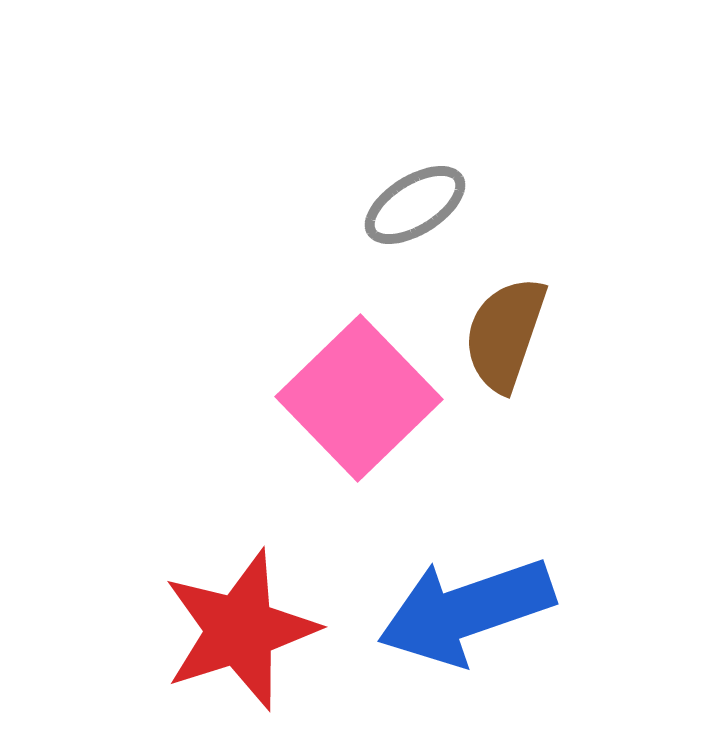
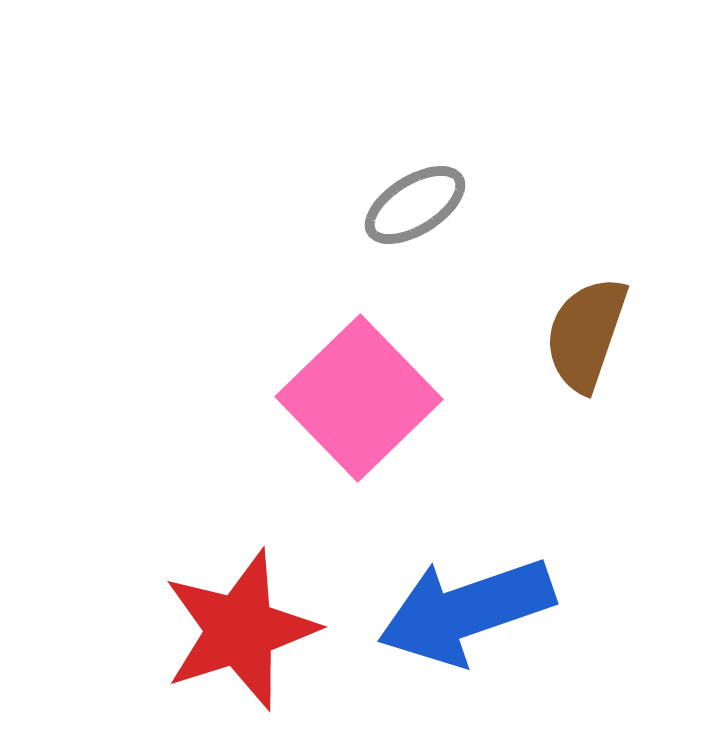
brown semicircle: moved 81 px right
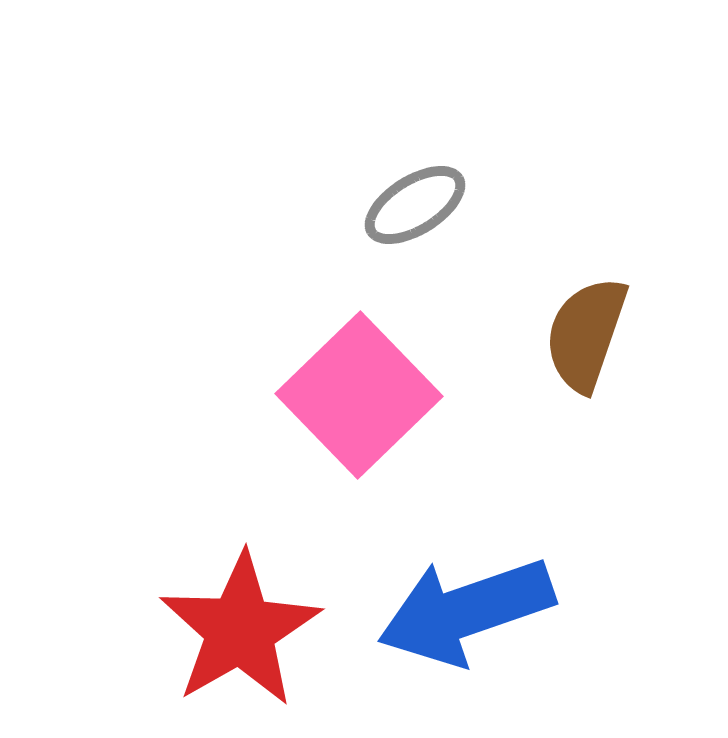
pink square: moved 3 px up
red star: rotated 12 degrees counterclockwise
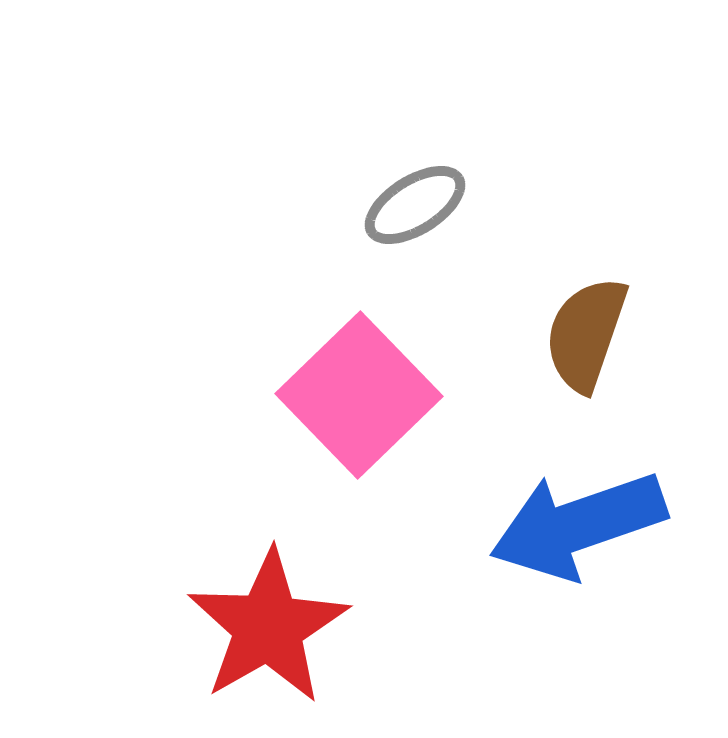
blue arrow: moved 112 px right, 86 px up
red star: moved 28 px right, 3 px up
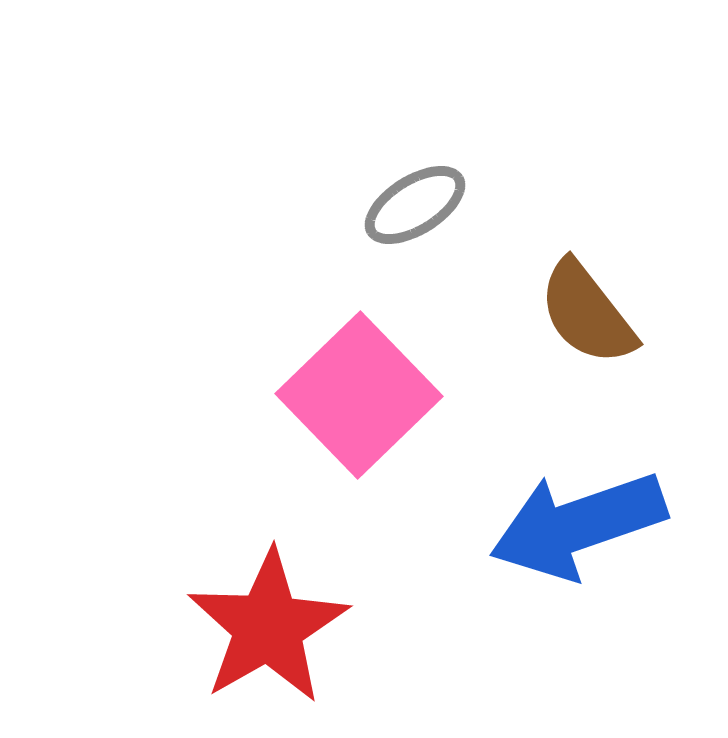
brown semicircle: moved 1 px right, 21 px up; rotated 57 degrees counterclockwise
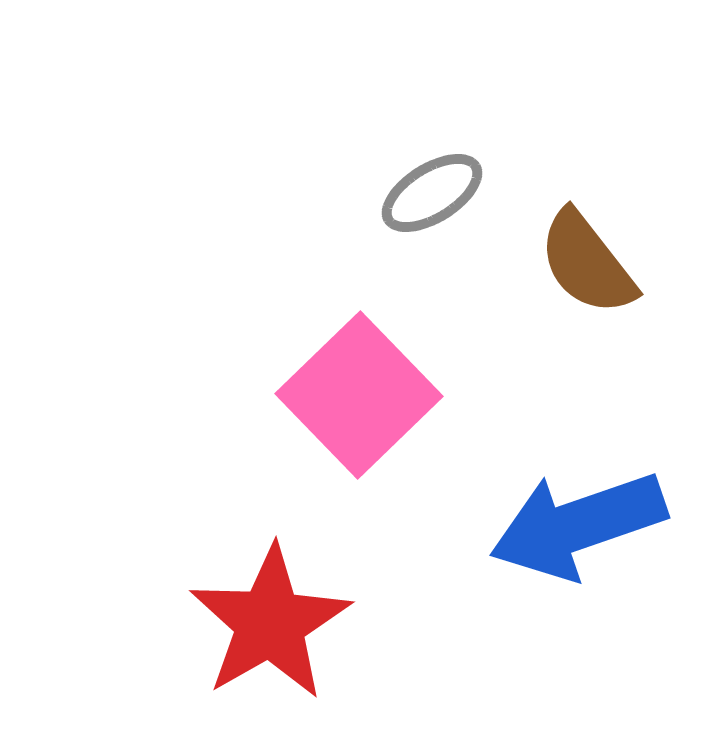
gray ellipse: moved 17 px right, 12 px up
brown semicircle: moved 50 px up
red star: moved 2 px right, 4 px up
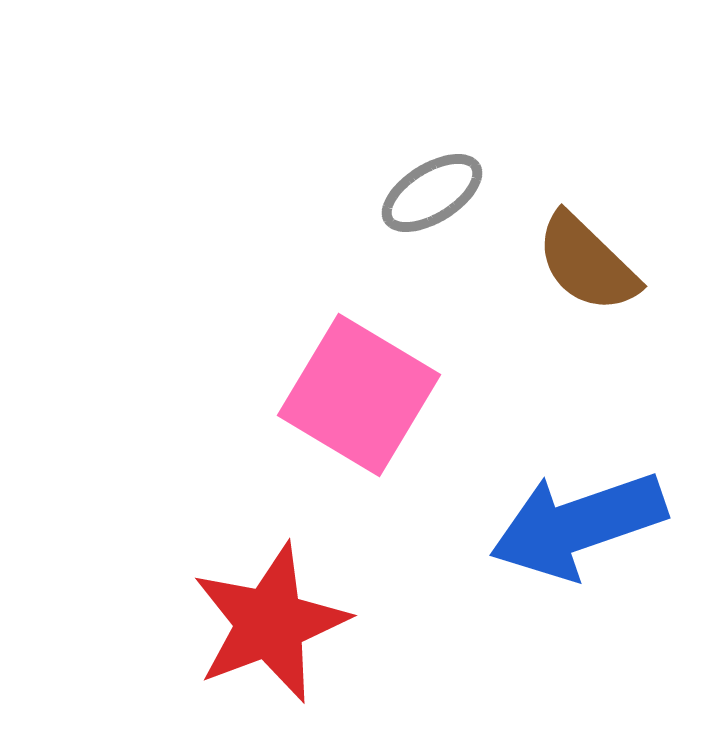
brown semicircle: rotated 8 degrees counterclockwise
pink square: rotated 15 degrees counterclockwise
red star: rotated 9 degrees clockwise
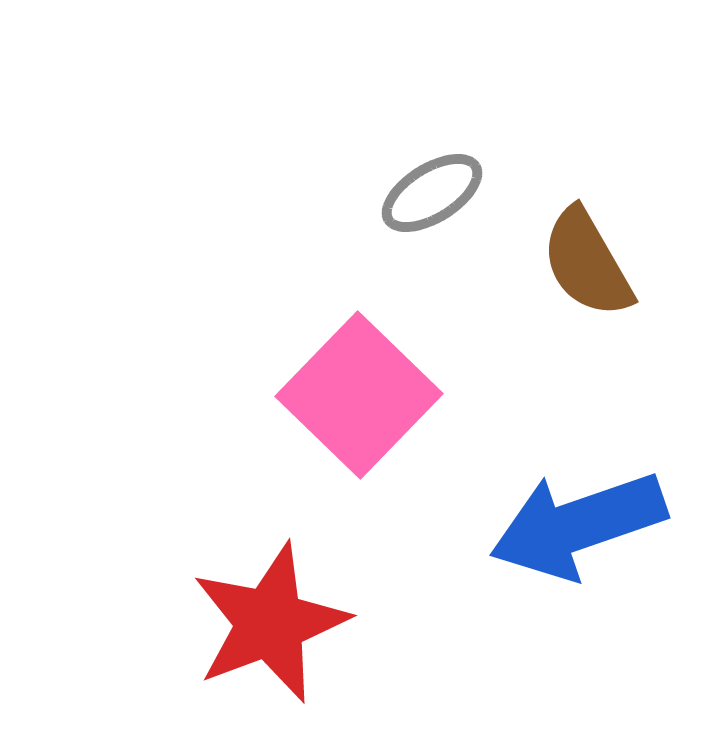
brown semicircle: rotated 16 degrees clockwise
pink square: rotated 13 degrees clockwise
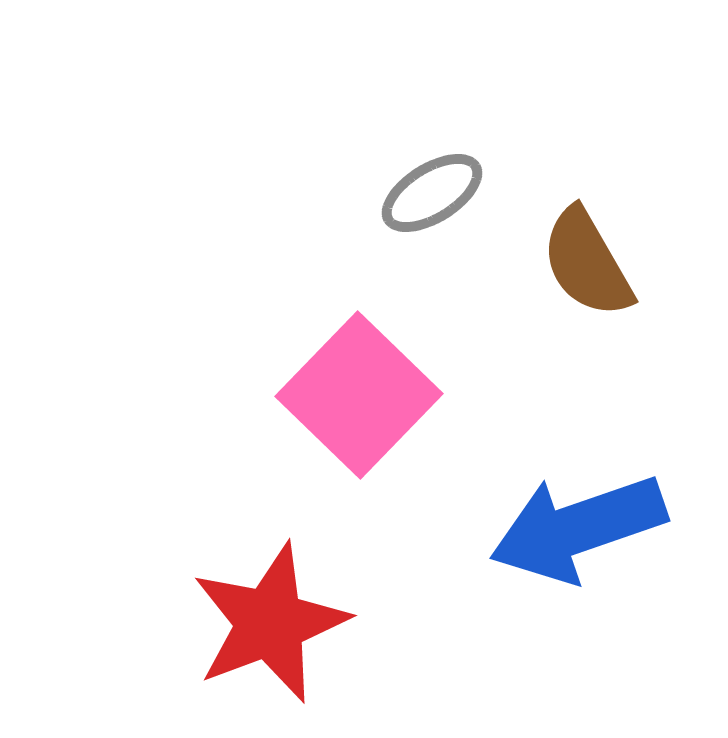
blue arrow: moved 3 px down
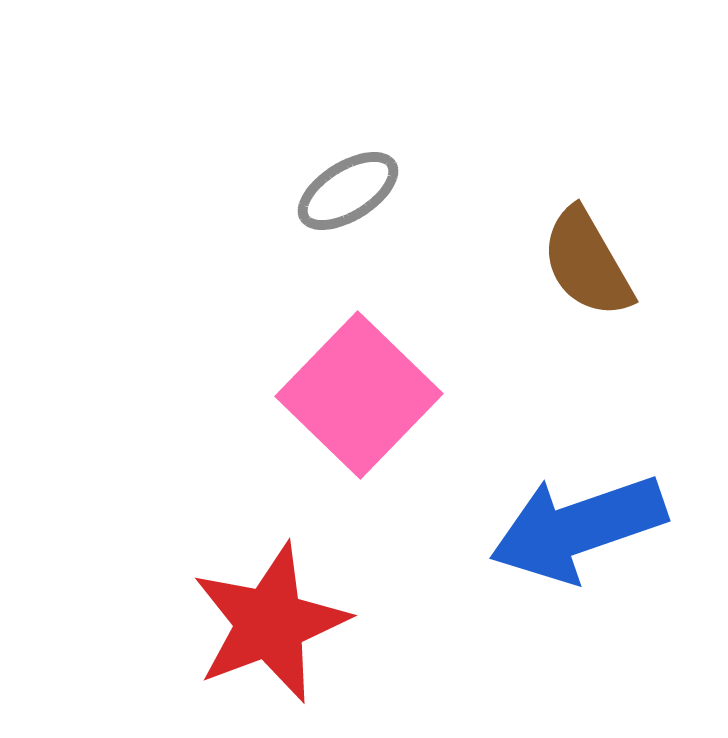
gray ellipse: moved 84 px left, 2 px up
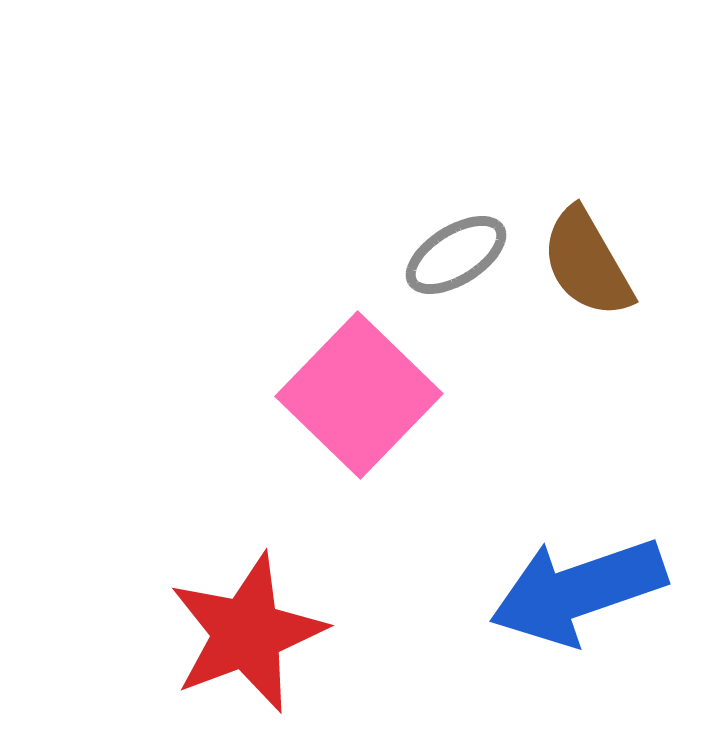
gray ellipse: moved 108 px right, 64 px down
blue arrow: moved 63 px down
red star: moved 23 px left, 10 px down
